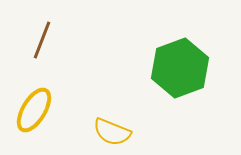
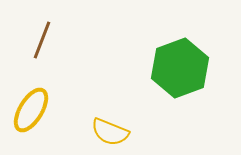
yellow ellipse: moved 3 px left
yellow semicircle: moved 2 px left
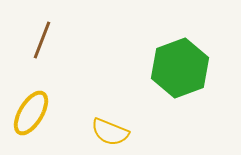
yellow ellipse: moved 3 px down
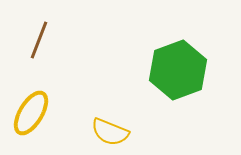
brown line: moved 3 px left
green hexagon: moved 2 px left, 2 px down
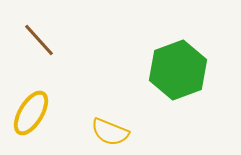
brown line: rotated 63 degrees counterclockwise
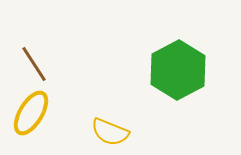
brown line: moved 5 px left, 24 px down; rotated 9 degrees clockwise
green hexagon: rotated 8 degrees counterclockwise
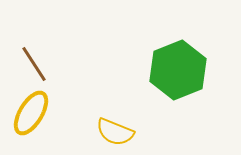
green hexagon: rotated 6 degrees clockwise
yellow semicircle: moved 5 px right
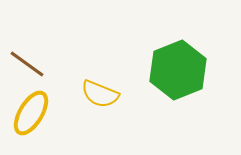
brown line: moved 7 px left; rotated 21 degrees counterclockwise
yellow semicircle: moved 15 px left, 38 px up
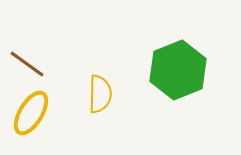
yellow semicircle: rotated 111 degrees counterclockwise
